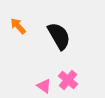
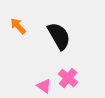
pink cross: moved 2 px up
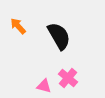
pink triangle: rotated 21 degrees counterclockwise
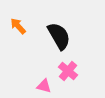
pink cross: moved 7 px up
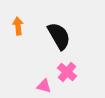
orange arrow: rotated 36 degrees clockwise
pink cross: moved 1 px left, 1 px down
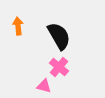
pink cross: moved 8 px left, 5 px up
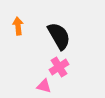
pink cross: rotated 18 degrees clockwise
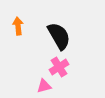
pink triangle: rotated 28 degrees counterclockwise
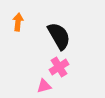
orange arrow: moved 4 px up; rotated 12 degrees clockwise
